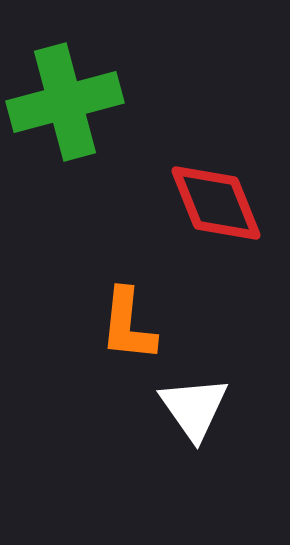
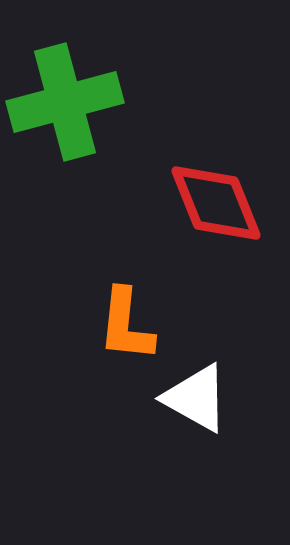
orange L-shape: moved 2 px left
white triangle: moved 2 px right, 10 px up; rotated 26 degrees counterclockwise
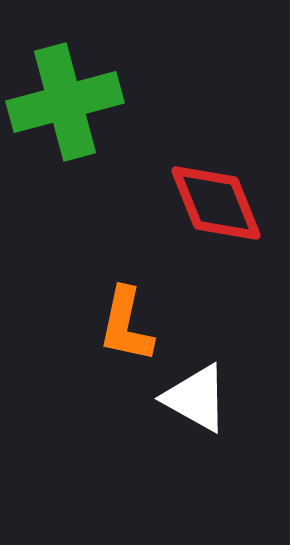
orange L-shape: rotated 6 degrees clockwise
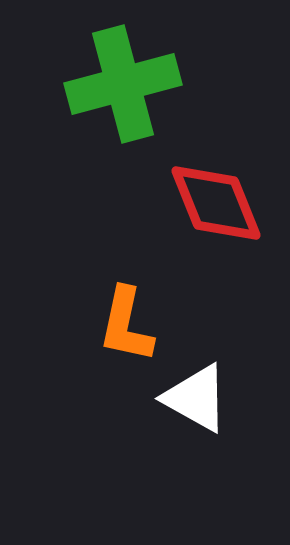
green cross: moved 58 px right, 18 px up
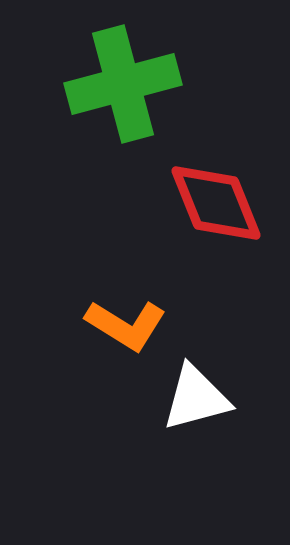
orange L-shape: rotated 70 degrees counterclockwise
white triangle: rotated 44 degrees counterclockwise
